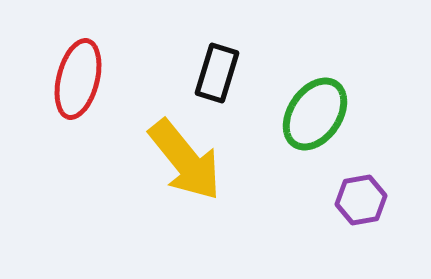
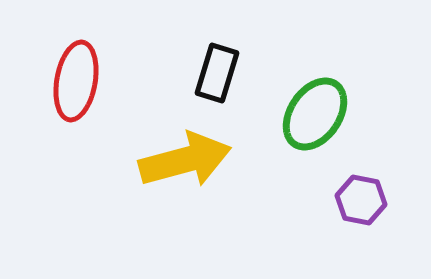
red ellipse: moved 2 px left, 2 px down; rotated 4 degrees counterclockwise
yellow arrow: rotated 66 degrees counterclockwise
purple hexagon: rotated 21 degrees clockwise
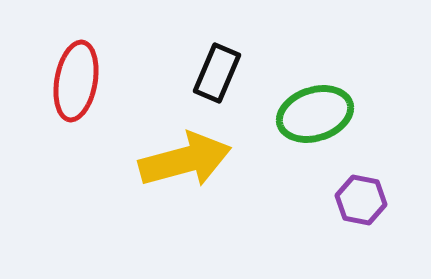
black rectangle: rotated 6 degrees clockwise
green ellipse: rotated 38 degrees clockwise
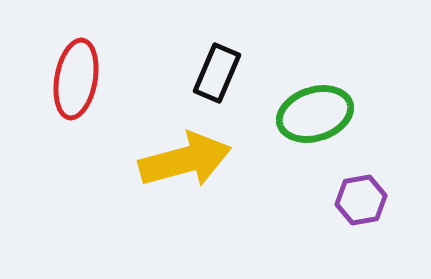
red ellipse: moved 2 px up
purple hexagon: rotated 21 degrees counterclockwise
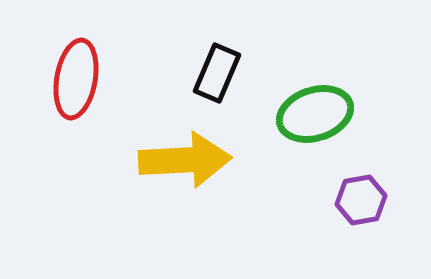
yellow arrow: rotated 12 degrees clockwise
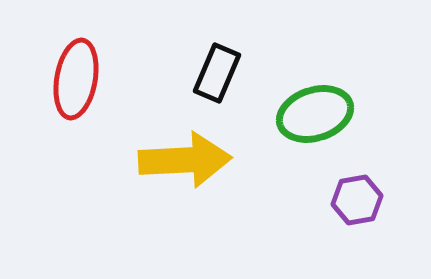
purple hexagon: moved 4 px left
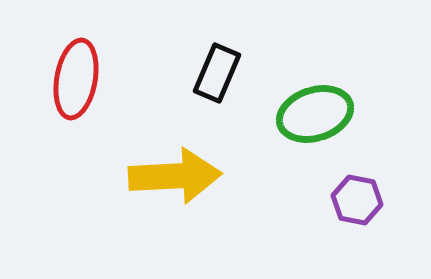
yellow arrow: moved 10 px left, 16 px down
purple hexagon: rotated 21 degrees clockwise
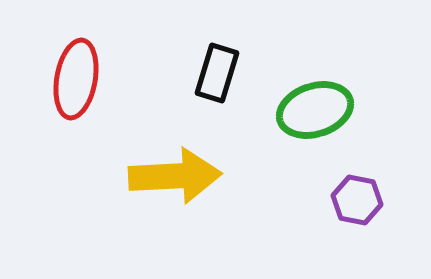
black rectangle: rotated 6 degrees counterclockwise
green ellipse: moved 4 px up
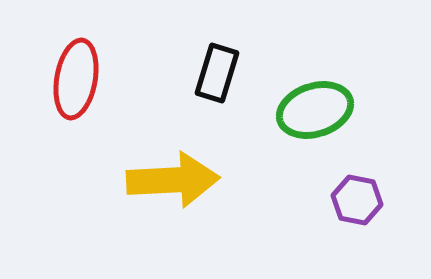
yellow arrow: moved 2 px left, 4 px down
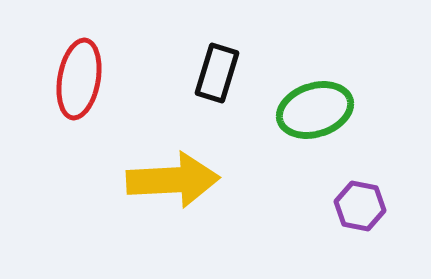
red ellipse: moved 3 px right
purple hexagon: moved 3 px right, 6 px down
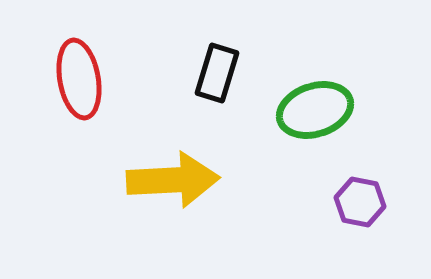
red ellipse: rotated 20 degrees counterclockwise
purple hexagon: moved 4 px up
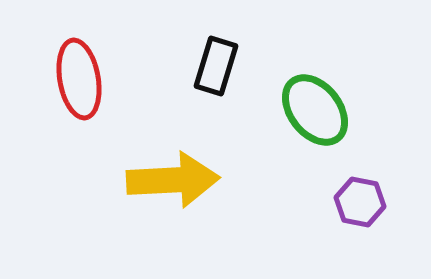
black rectangle: moved 1 px left, 7 px up
green ellipse: rotated 70 degrees clockwise
